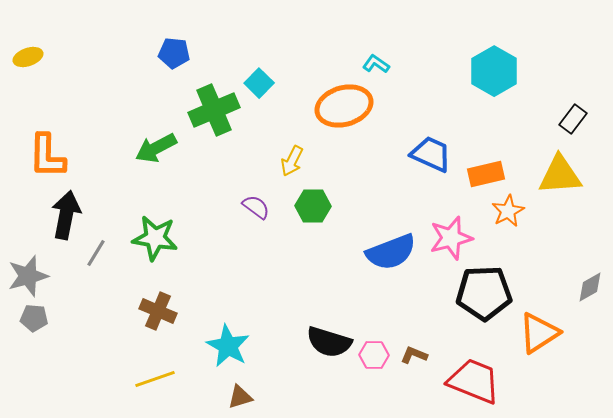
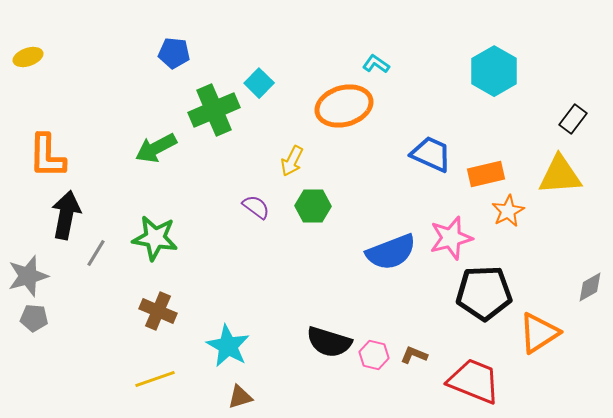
pink hexagon: rotated 12 degrees clockwise
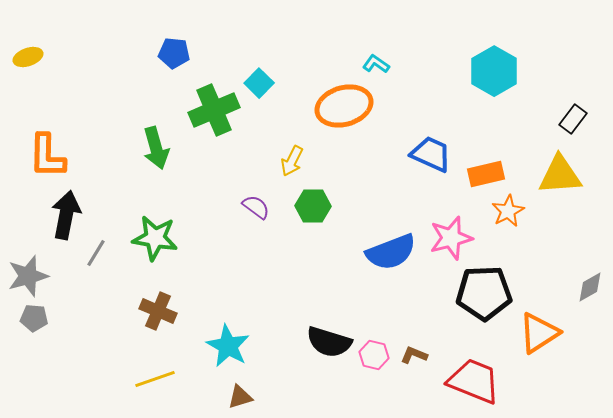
green arrow: rotated 78 degrees counterclockwise
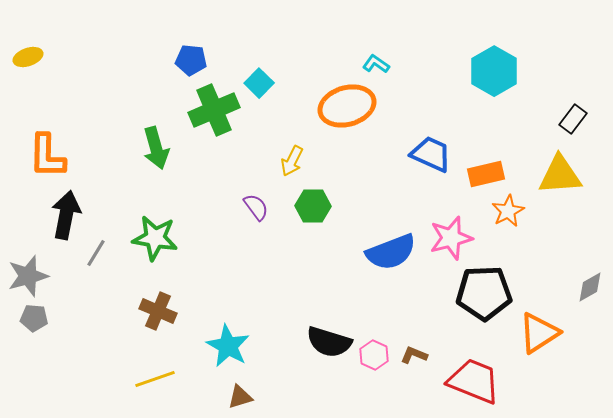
blue pentagon: moved 17 px right, 7 px down
orange ellipse: moved 3 px right
purple semicircle: rotated 16 degrees clockwise
pink hexagon: rotated 12 degrees clockwise
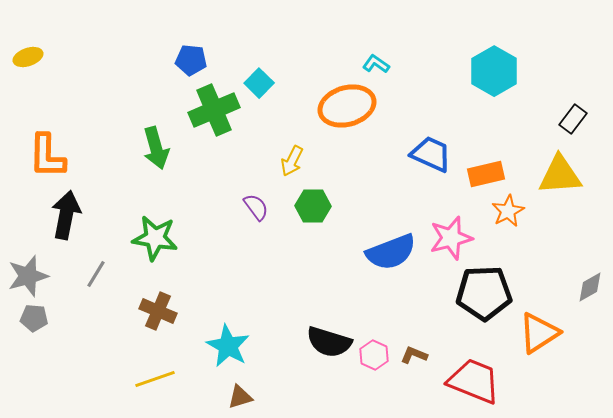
gray line: moved 21 px down
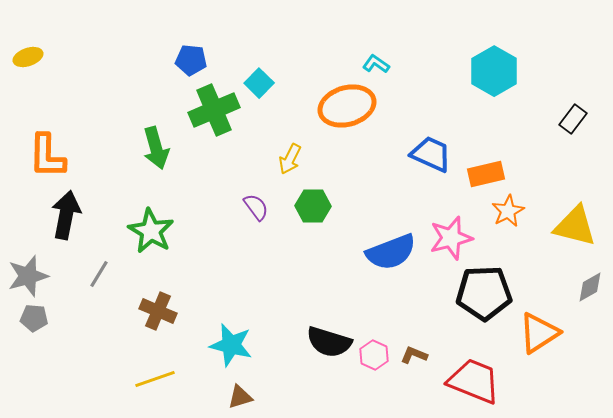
yellow arrow: moved 2 px left, 2 px up
yellow triangle: moved 15 px right, 51 px down; rotated 18 degrees clockwise
green star: moved 4 px left, 7 px up; rotated 21 degrees clockwise
gray line: moved 3 px right
cyan star: moved 3 px right, 1 px up; rotated 15 degrees counterclockwise
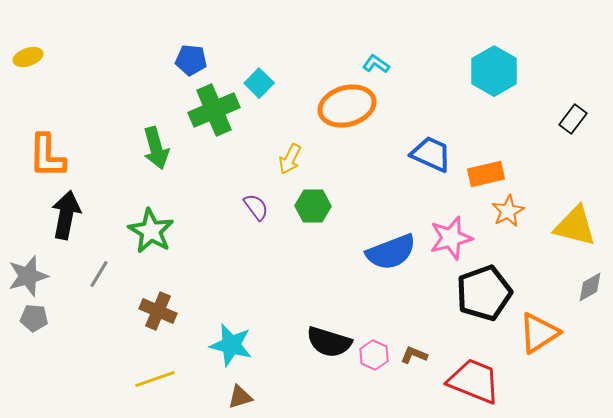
black pentagon: rotated 18 degrees counterclockwise
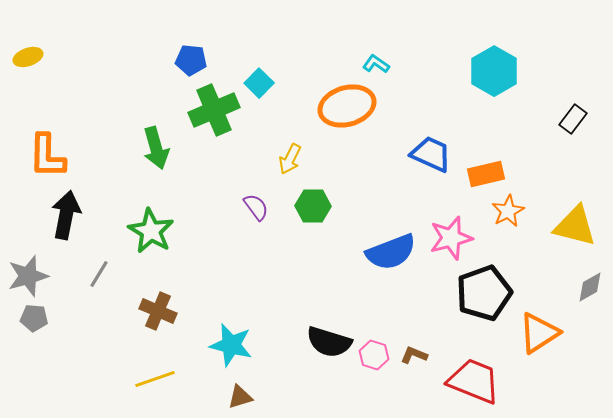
pink hexagon: rotated 8 degrees counterclockwise
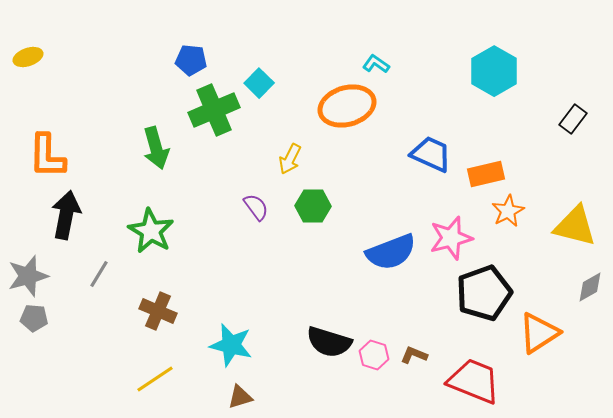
yellow line: rotated 15 degrees counterclockwise
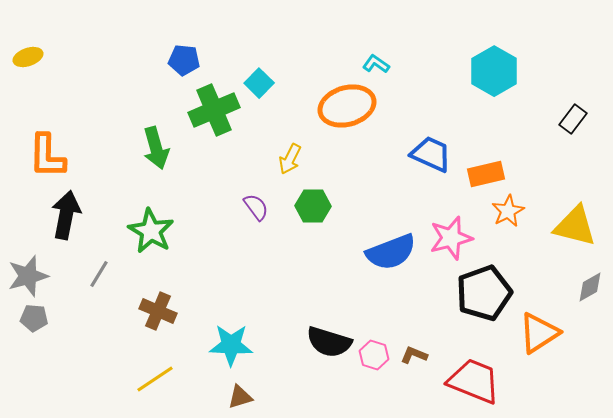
blue pentagon: moved 7 px left
cyan star: rotated 12 degrees counterclockwise
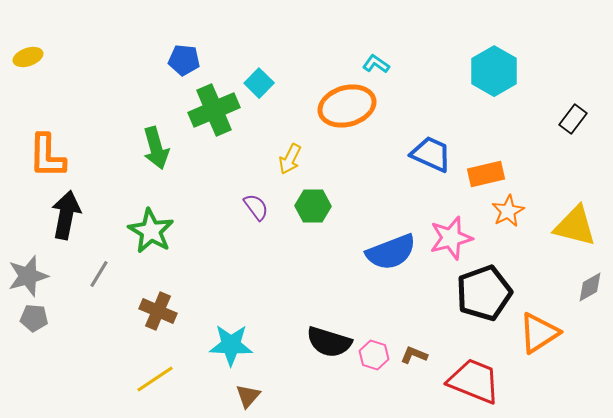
brown triangle: moved 8 px right, 1 px up; rotated 32 degrees counterclockwise
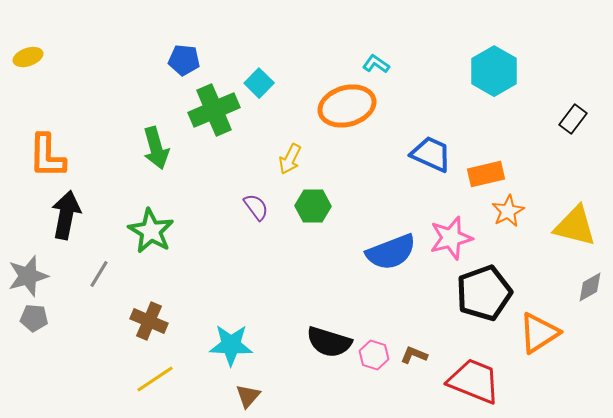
brown cross: moved 9 px left, 10 px down
